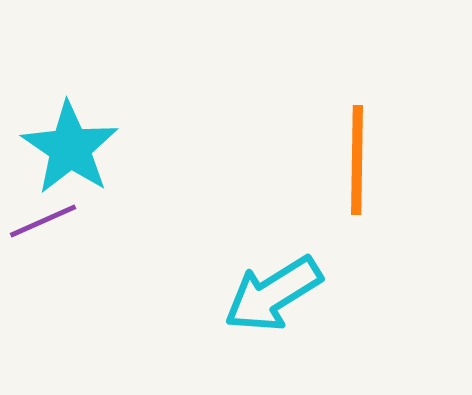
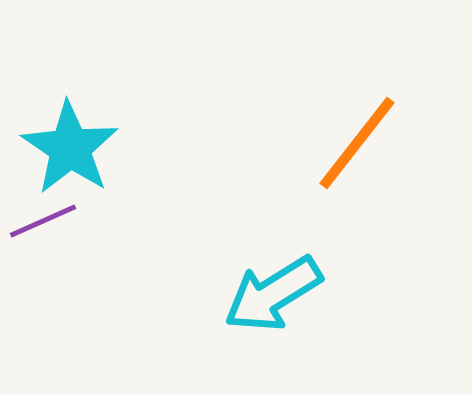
orange line: moved 17 px up; rotated 37 degrees clockwise
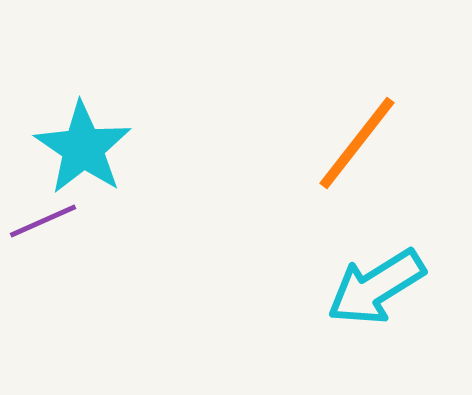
cyan star: moved 13 px right
cyan arrow: moved 103 px right, 7 px up
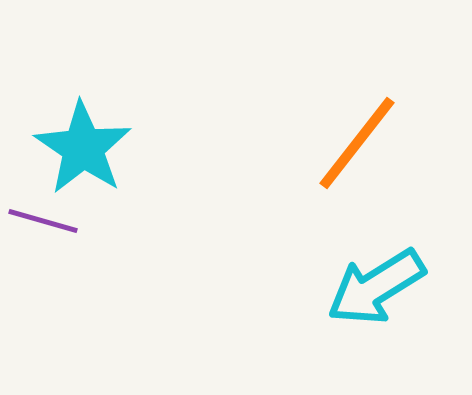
purple line: rotated 40 degrees clockwise
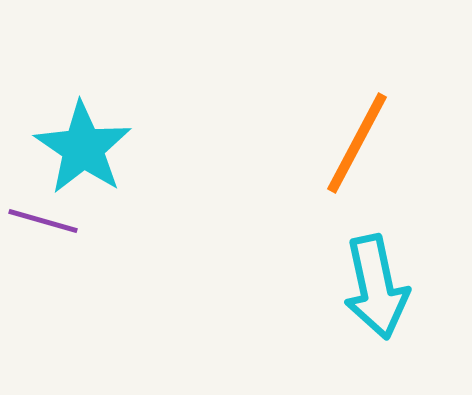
orange line: rotated 10 degrees counterclockwise
cyan arrow: rotated 70 degrees counterclockwise
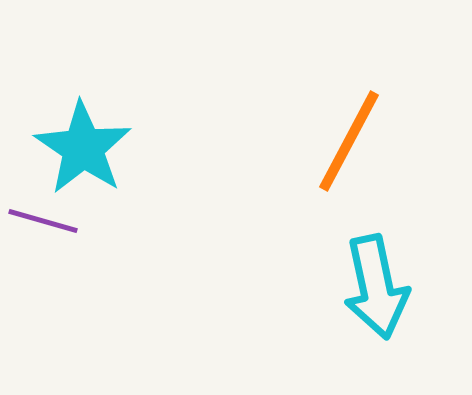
orange line: moved 8 px left, 2 px up
